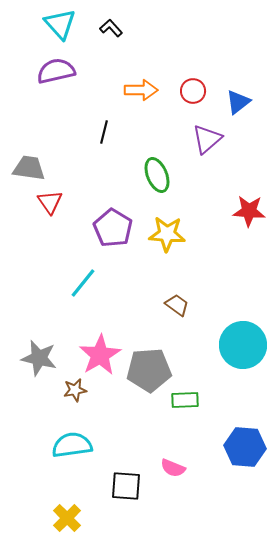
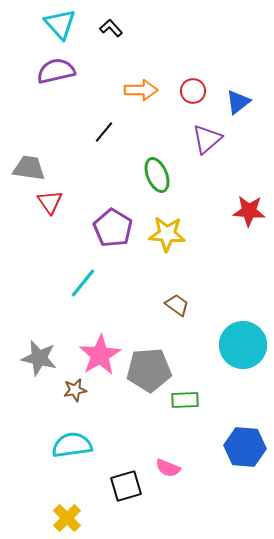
black line: rotated 25 degrees clockwise
pink semicircle: moved 5 px left
black square: rotated 20 degrees counterclockwise
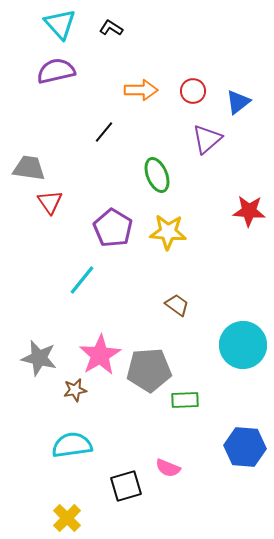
black L-shape: rotated 15 degrees counterclockwise
yellow star: moved 1 px right, 2 px up
cyan line: moved 1 px left, 3 px up
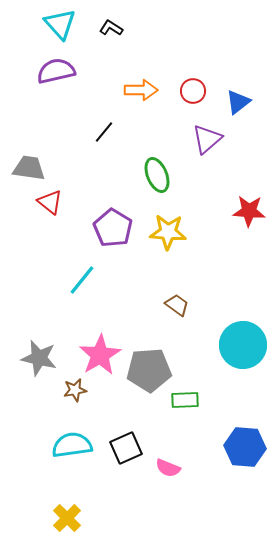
red triangle: rotated 16 degrees counterclockwise
black square: moved 38 px up; rotated 8 degrees counterclockwise
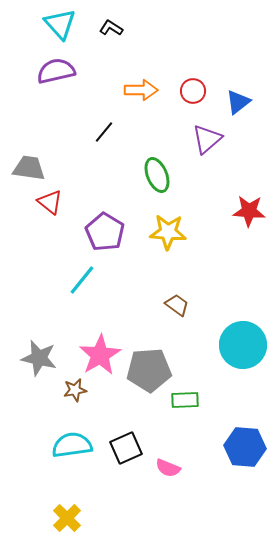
purple pentagon: moved 8 px left, 4 px down
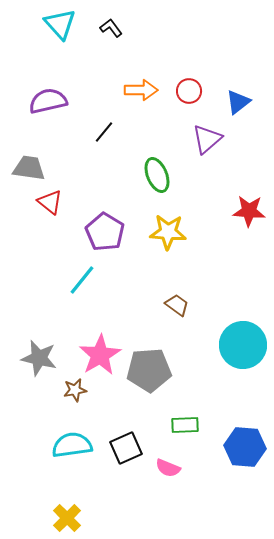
black L-shape: rotated 20 degrees clockwise
purple semicircle: moved 8 px left, 30 px down
red circle: moved 4 px left
green rectangle: moved 25 px down
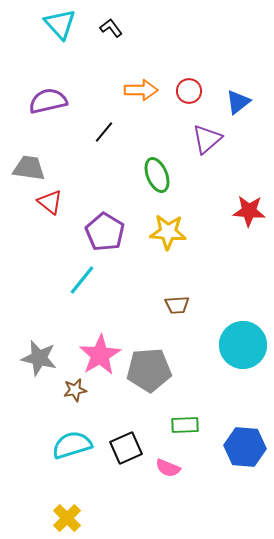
brown trapezoid: rotated 140 degrees clockwise
cyan semicircle: rotated 9 degrees counterclockwise
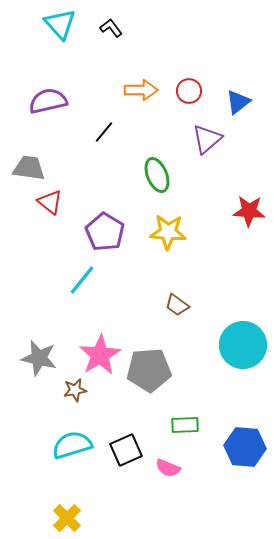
brown trapezoid: rotated 40 degrees clockwise
black square: moved 2 px down
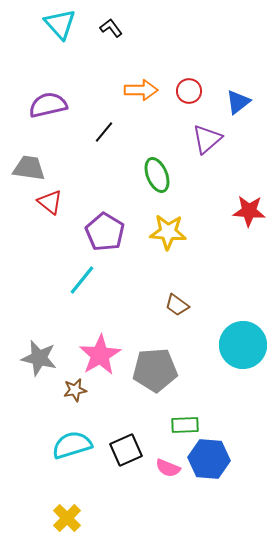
purple semicircle: moved 4 px down
gray pentagon: moved 6 px right
blue hexagon: moved 36 px left, 12 px down
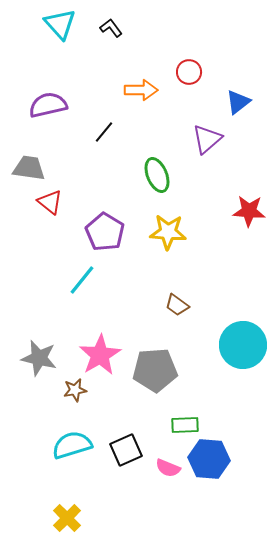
red circle: moved 19 px up
